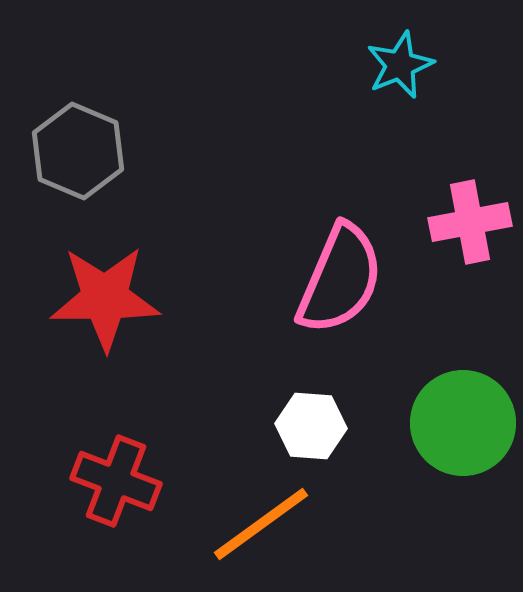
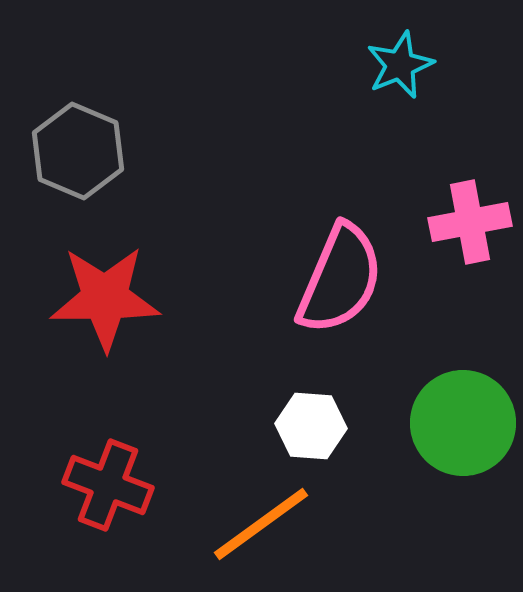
red cross: moved 8 px left, 4 px down
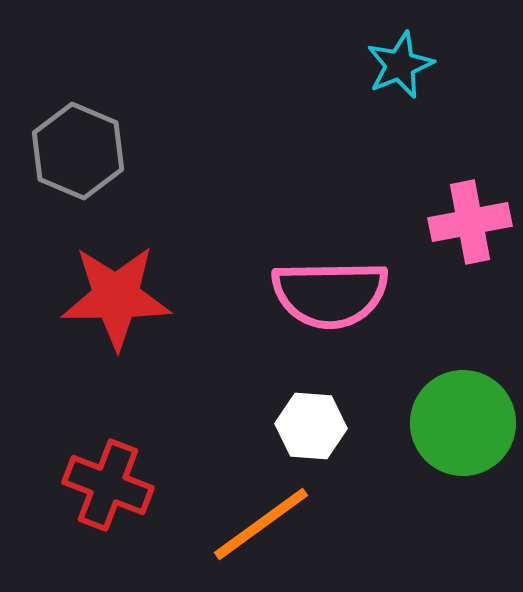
pink semicircle: moved 10 px left, 15 px down; rotated 66 degrees clockwise
red star: moved 11 px right, 1 px up
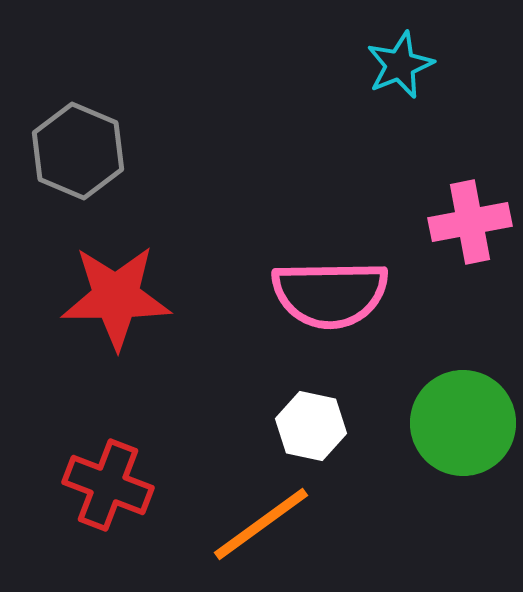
white hexagon: rotated 8 degrees clockwise
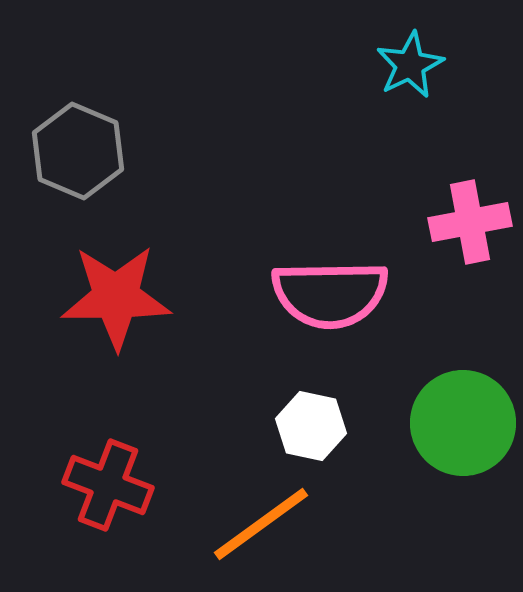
cyan star: moved 10 px right; rotated 4 degrees counterclockwise
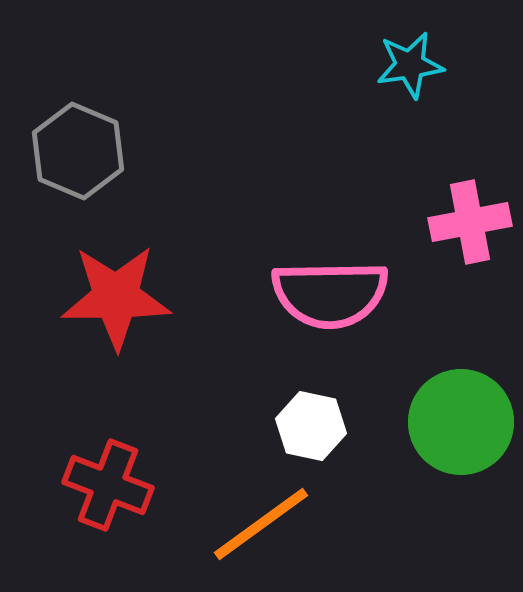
cyan star: rotated 18 degrees clockwise
green circle: moved 2 px left, 1 px up
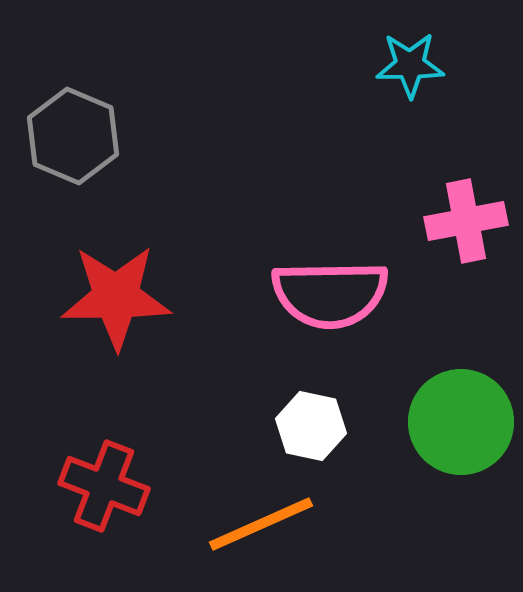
cyan star: rotated 8 degrees clockwise
gray hexagon: moved 5 px left, 15 px up
pink cross: moved 4 px left, 1 px up
red cross: moved 4 px left, 1 px down
orange line: rotated 12 degrees clockwise
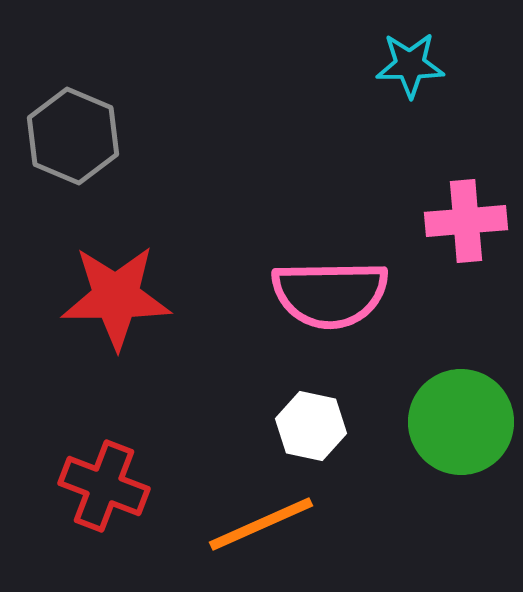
pink cross: rotated 6 degrees clockwise
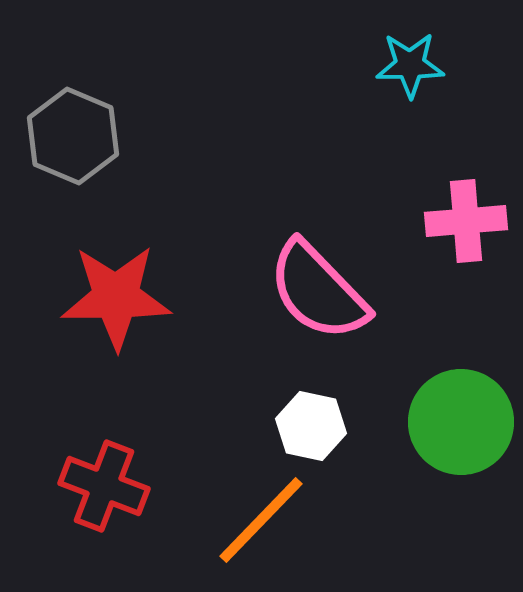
pink semicircle: moved 12 px left, 3 px up; rotated 47 degrees clockwise
orange line: moved 4 px up; rotated 22 degrees counterclockwise
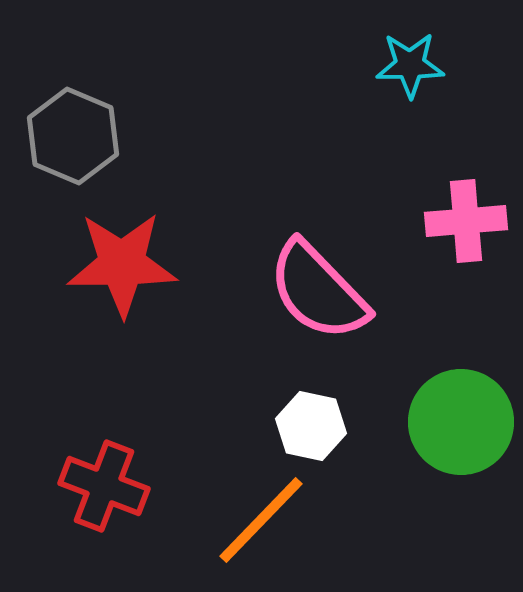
red star: moved 6 px right, 33 px up
